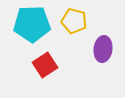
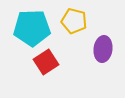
cyan pentagon: moved 4 px down
red square: moved 1 px right, 3 px up
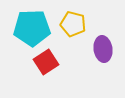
yellow pentagon: moved 1 px left, 3 px down
purple ellipse: rotated 15 degrees counterclockwise
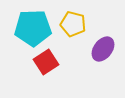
cyan pentagon: moved 1 px right
purple ellipse: rotated 45 degrees clockwise
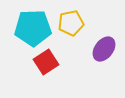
yellow pentagon: moved 2 px left, 1 px up; rotated 25 degrees counterclockwise
purple ellipse: moved 1 px right
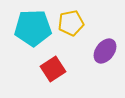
purple ellipse: moved 1 px right, 2 px down
red square: moved 7 px right, 7 px down
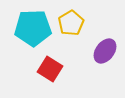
yellow pentagon: rotated 20 degrees counterclockwise
red square: moved 3 px left; rotated 25 degrees counterclockwise
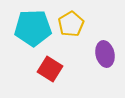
yellow pentagon: moved 1 px down
purple ellipse: moved 3 px down; rotated 50 degrees counterclockwise
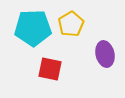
red square: rotated 20 degrees counterclockwise
